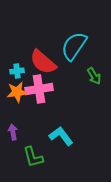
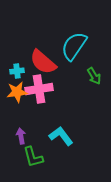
purple arrow: moved 8 px right, 4 px down
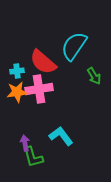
purple arrow: moved 4 px right, 7 px down
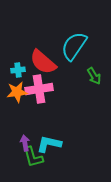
cyan cross: moved 1 px right, 1 px up
cyan L-shape: moved 12 px left, 8 px down; rotated 40 degrees counterclockwise
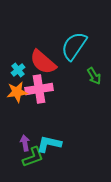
cyan cross: rotated 32 degrees counterclockwise
green L-shape: rotated 95 degrees counterclockwise
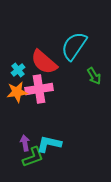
red semicircle: moved 1 px right
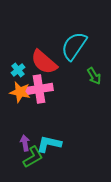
orange star: moved 3 px right; rotated 20 degrees clockwise
green L-shape: rotated 10 degrees counterclockwise
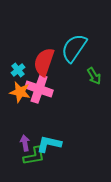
cyan semicircle: moved 2 px down
red semicircle: rotated 68 degrees clockwise
pink cross: rotated 28 degrees clockwise
green L-shape: moved 1 px right, 1 px up; rotated 20 degrees clockwise
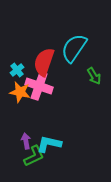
cyan cross: moved 1 px left
pink cross: moved 3 px up
purple arrow: moved 1 px right, 2 px up
green L-shape: rotated 15 degrees counterclockwise
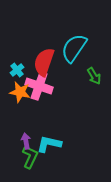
green L-shape: moved 4 px left, 1 px down; rotated 40 degrees counterclockwise
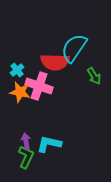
red semicircle: moved 11 px right; rotated 108 degrees counterclockwise
green L-shape: moved 4 px left
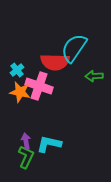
green arrow: rotated 120 degrees clockwise
